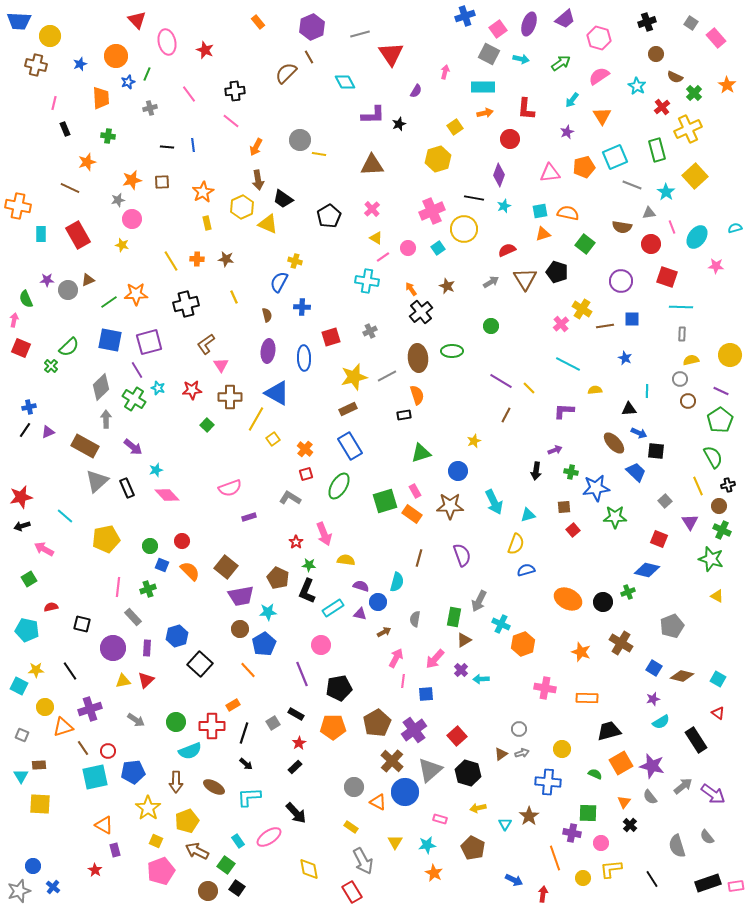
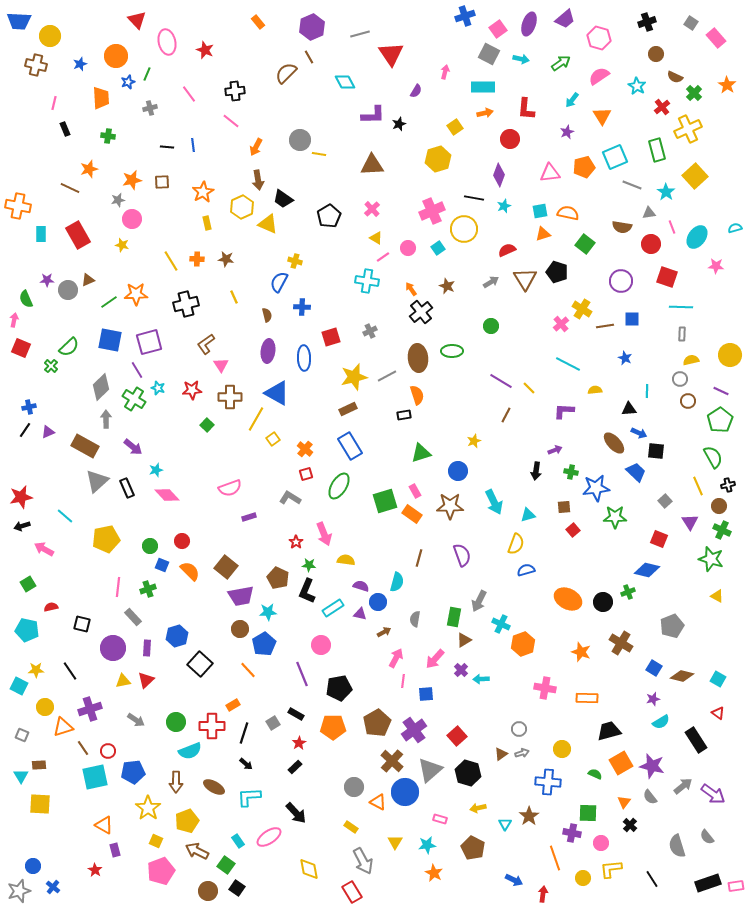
orange star at (87, 162): moved 2 px right, 7 px down
green square at (29, 579): moved 1 px left, 5 px down
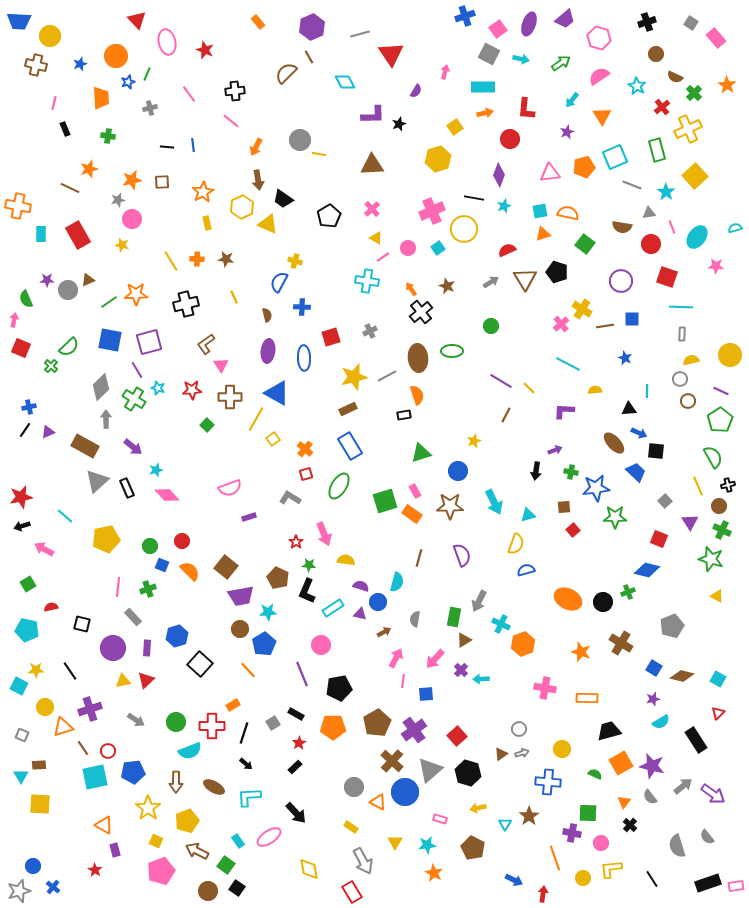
red triangle at (718, 713): rotated 40 degrees clockwise
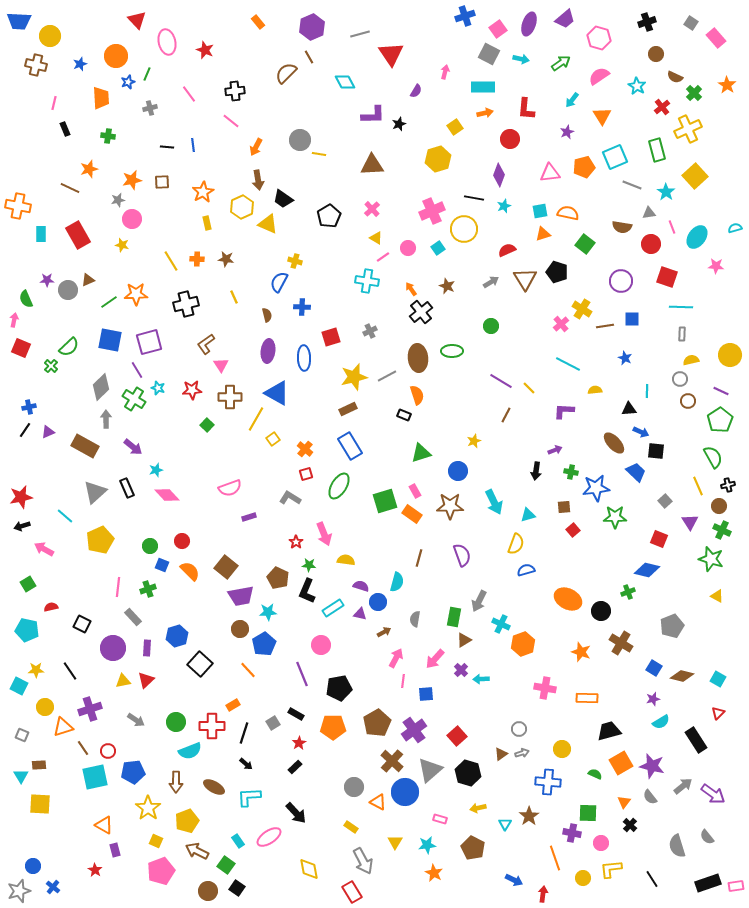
black rectangle at (404, 415): rotated 32 degrees clockwise
blue arrow at (639, 433): moved 2 px right, 1 px up
gray triangle at (97, 481): moved 2 px left, 11 px down
yellow pentagon at (106, 539): moved 6 px left, 1 px down; rotated 12 degrees counterclockwise
black circle at (603, 602): moved 2 px left, 9 px down
black square at (82, 624): rotated 12 degrees clockwise
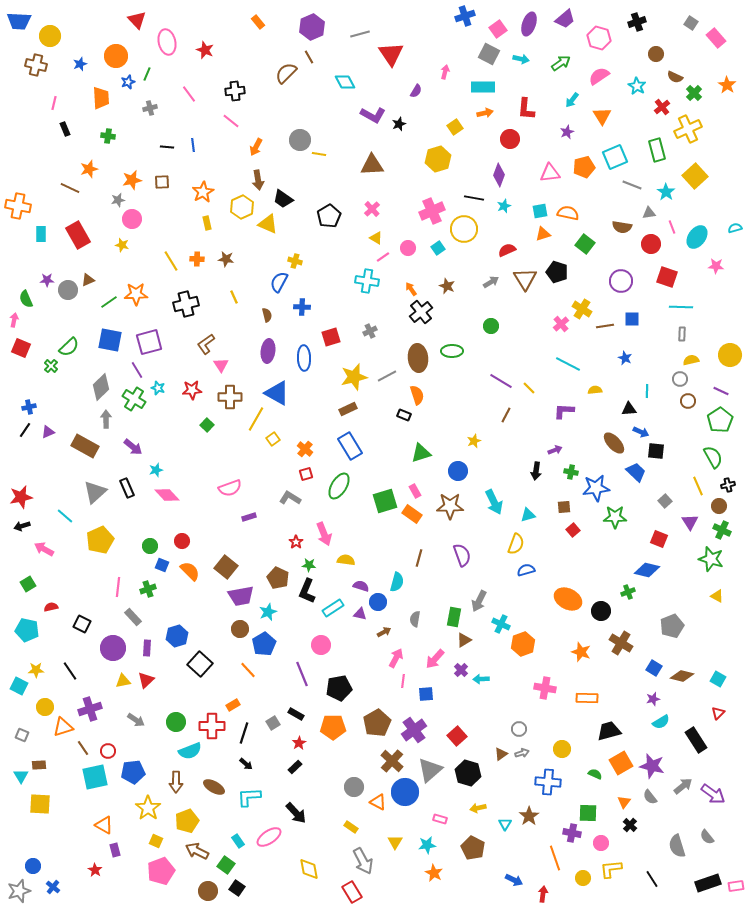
black cross at (647, 22): moved 10 px left
purple L-shape at (373, 115): rotated 30 degrees clockwise
cyan star at (268, 612): rotated 18 degrees counterclockwise
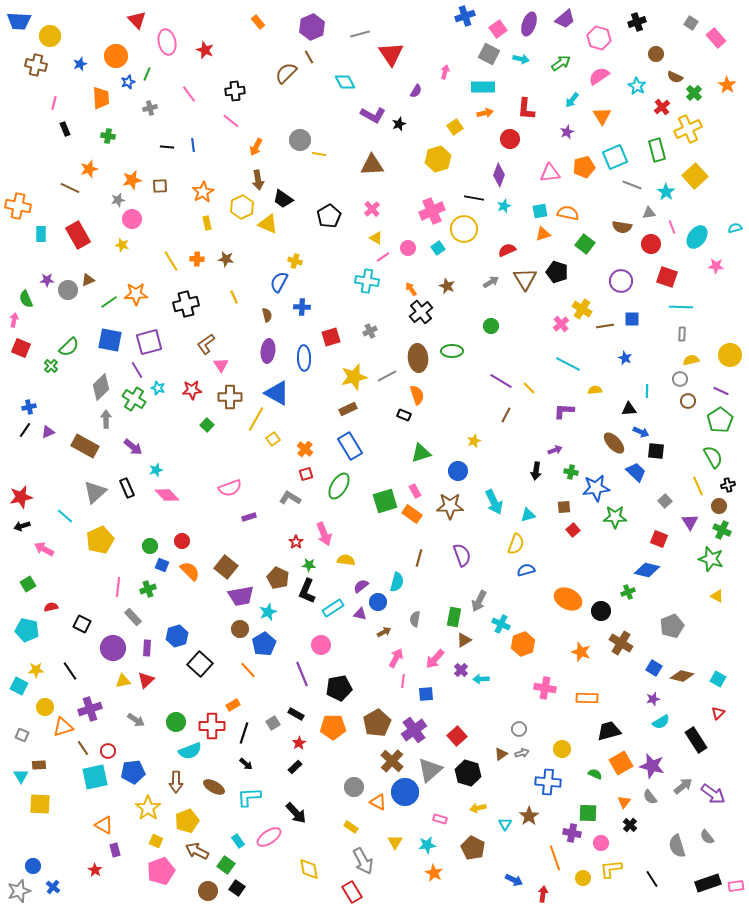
brown square at (162, 182): moved 2 px left, 4 px down
purple semicircle at (361, 586): rotated 56 degrees counterclockwise
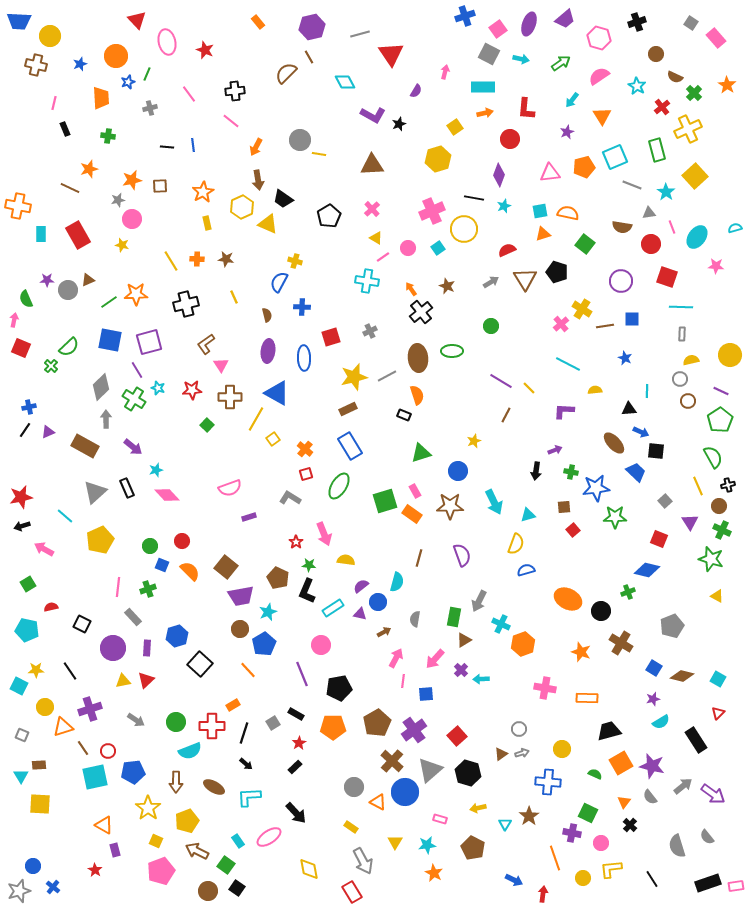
purple hexagon at (312, 27): rotated 10 degrees clockwise
green square at (588, 813): rotated 24 degrees clockwise
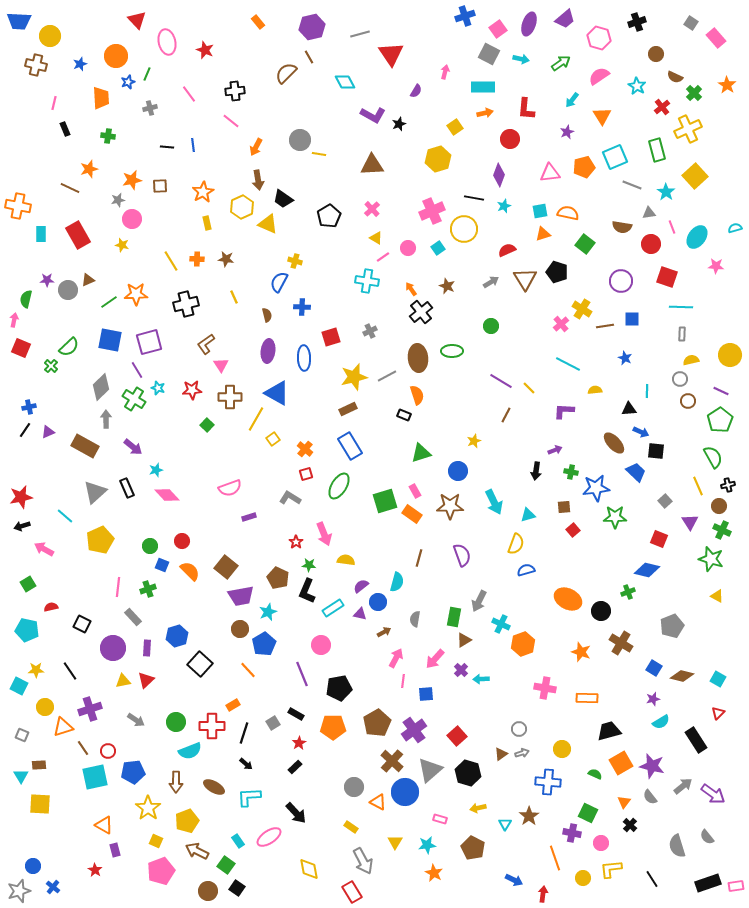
green semicircle at (26, 299): rotated 36 degrees clockwise
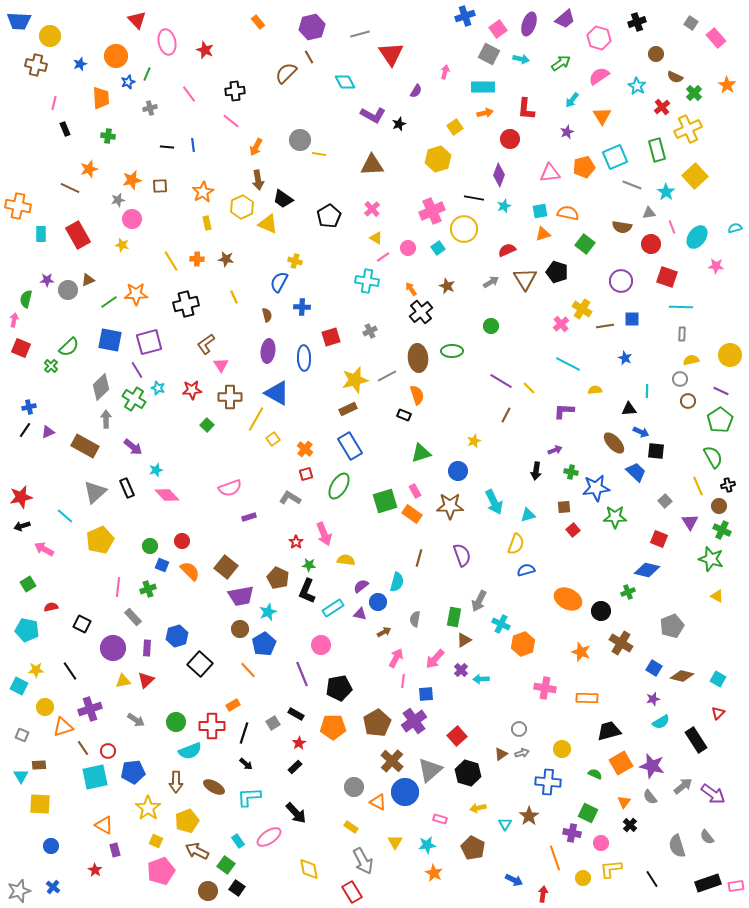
yellow star at (354, 377): moved 1 px right, 3 px down
purple cross at (414, 730): moved 9 px up
blue circle at (33, 866): moved 18 px right, 20 px up
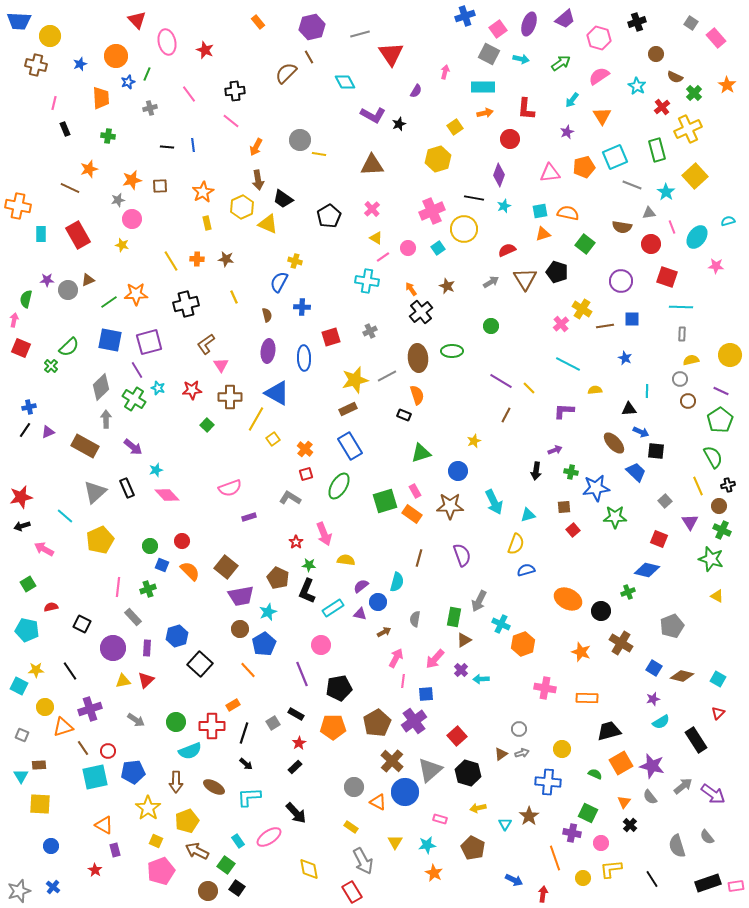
cyan semicircle at (735, 228): moved 7 px left, 7 px up
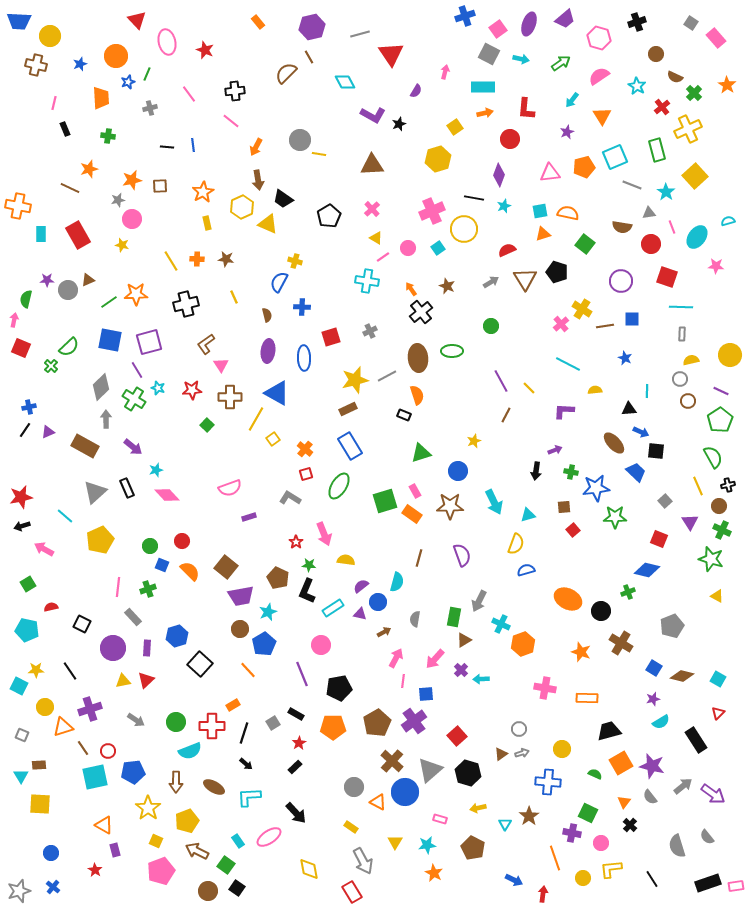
purple line at (501, 381): rotated 30 degrees clockwise
blue circle at (51, 846): moved 7 px down
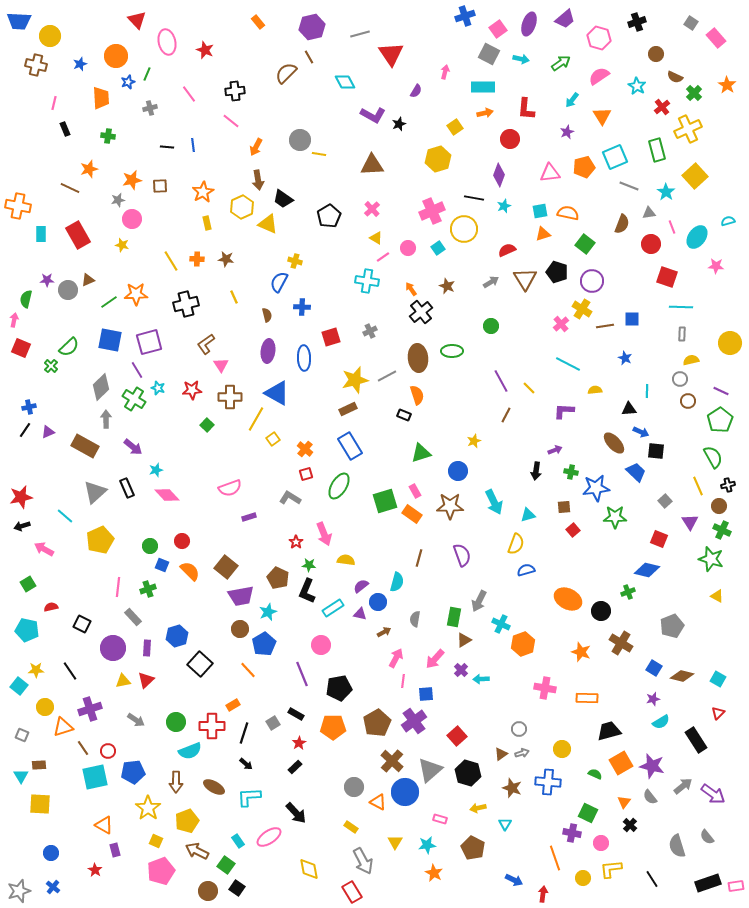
gray line at (632, 185): moved 3 px left, 1 px down
brown semicircle at (622, 227): moved 3 px up; rotated 78 degrees counterclockwise
purple circle at (621, 281): moved 29 px left
yellow circle at (730, 355): moved 12 px up
cyan square at (19, 686): rotated 12 degrees clockwise
brown star at (529, 816): moved 17 px left, 28 px up; rotated 18 degrees counterclockwise
